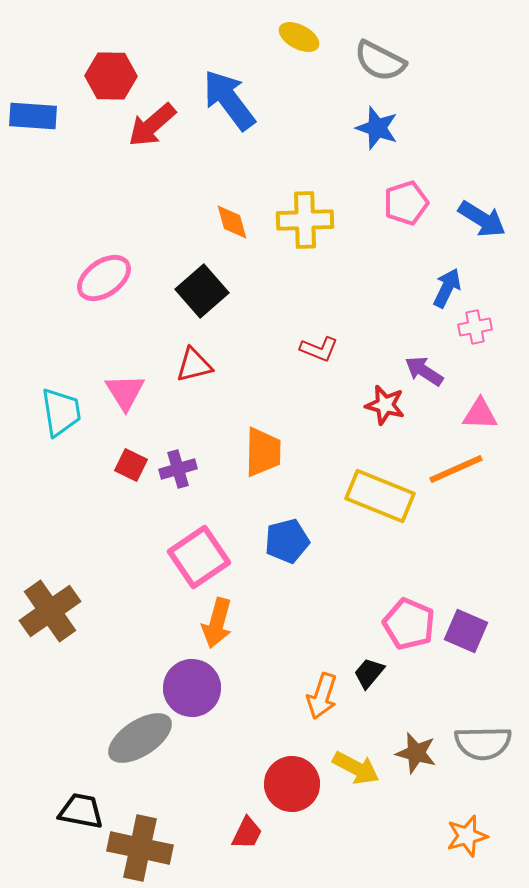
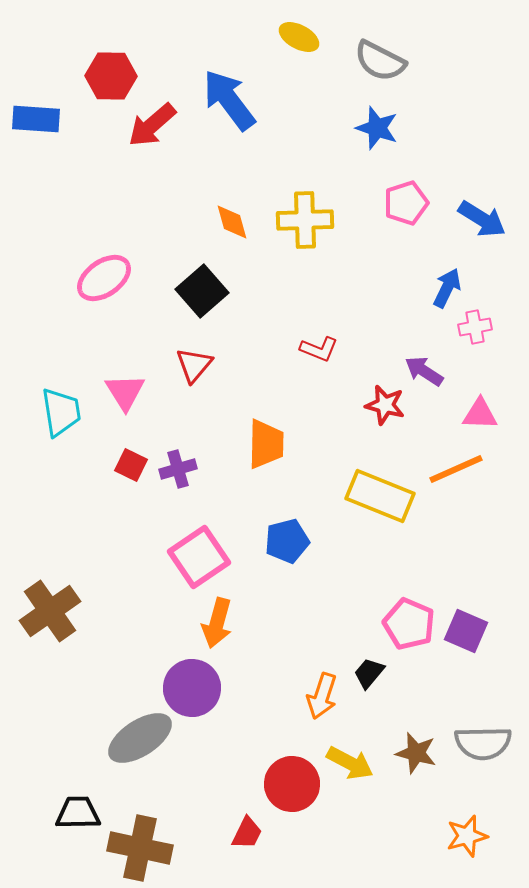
blue rectangle at (33, 116): moved 3 px right, 3 px down
red triangle at (194, 365): rotated 36 degrees counterclockwise
orange trapezoid at (263, 452): moved 3 px right, 8 px up
yellow arrow at (356, 768): moved 6 px left, 5 px up
black trapezoid at (81, 811): moved 3 px left, 2 px down; rotated 12 degrees counterclockwise
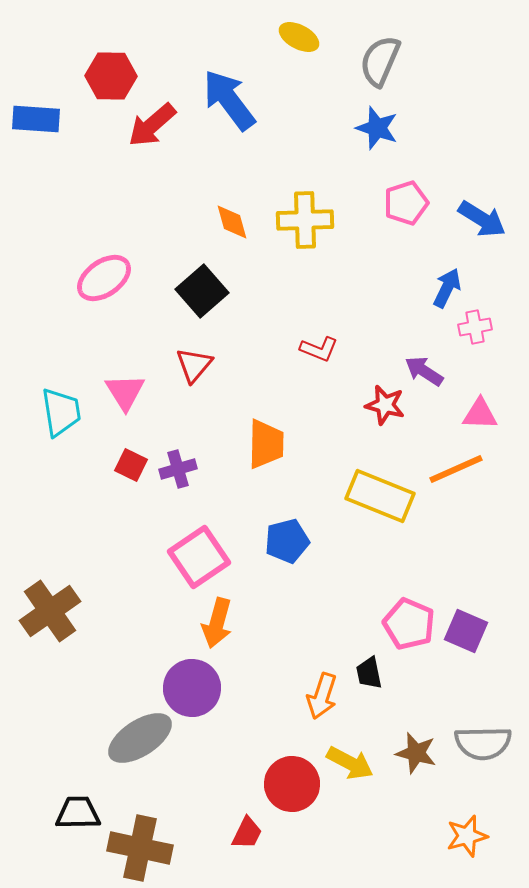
gray semicircle at (380, 61): rotated 86 degrees clockwise
black trapezoid at (369, 673): rotated 52 degrees counterclockwise
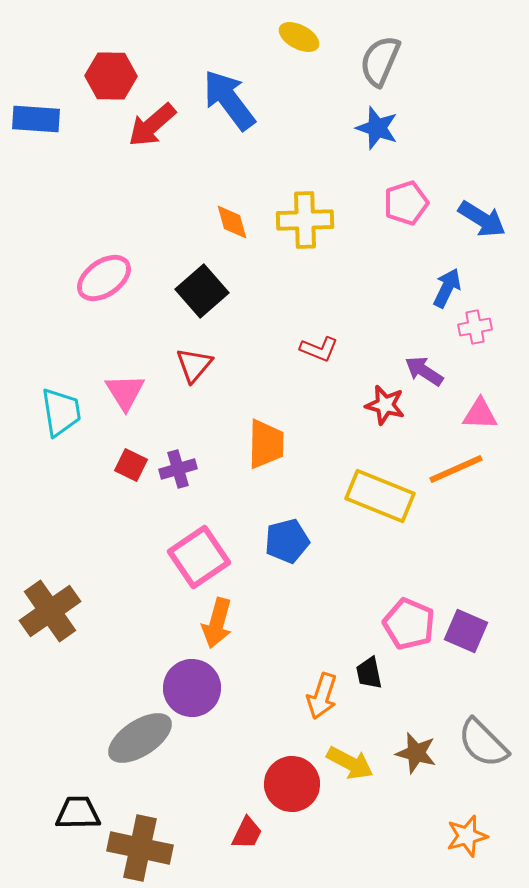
gray semicircle at (483, 743): rotated 46 degrees clockwise
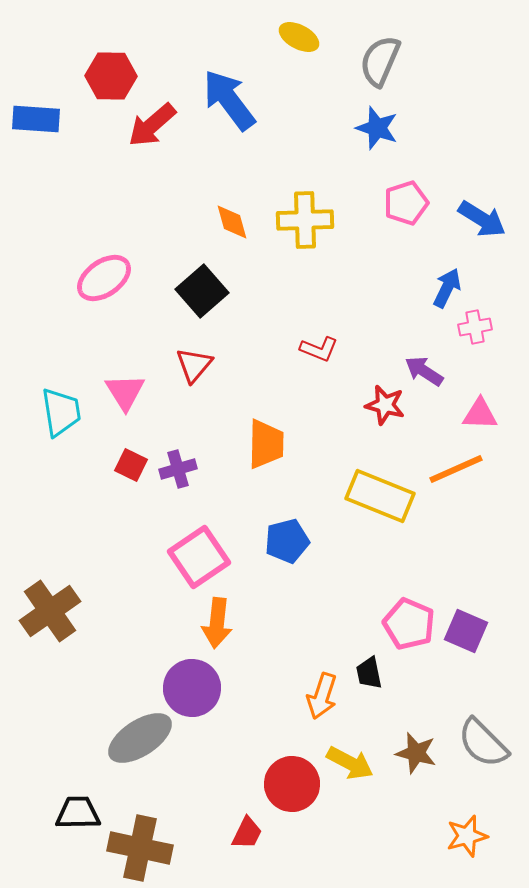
orange arrow at (217, 623): rotated 9 degrees counterclockwise
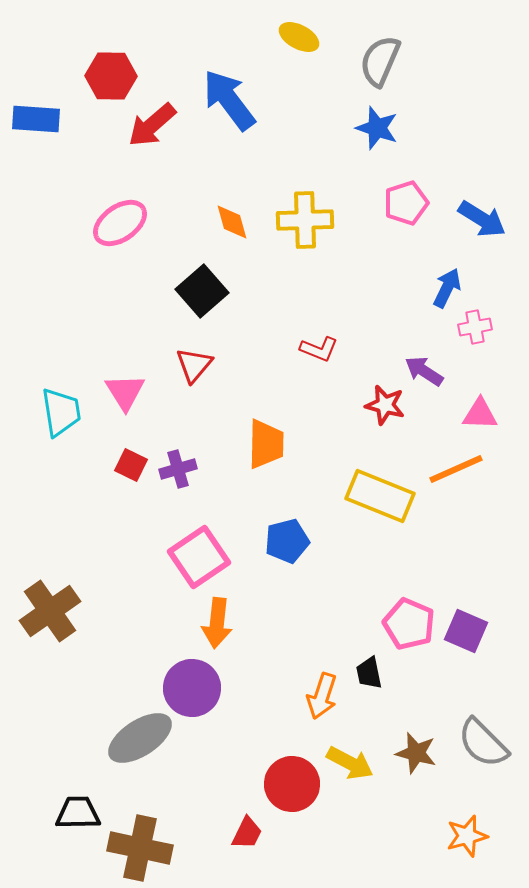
pink ellipse at (104, 278): moved 16 px right, 55 px up
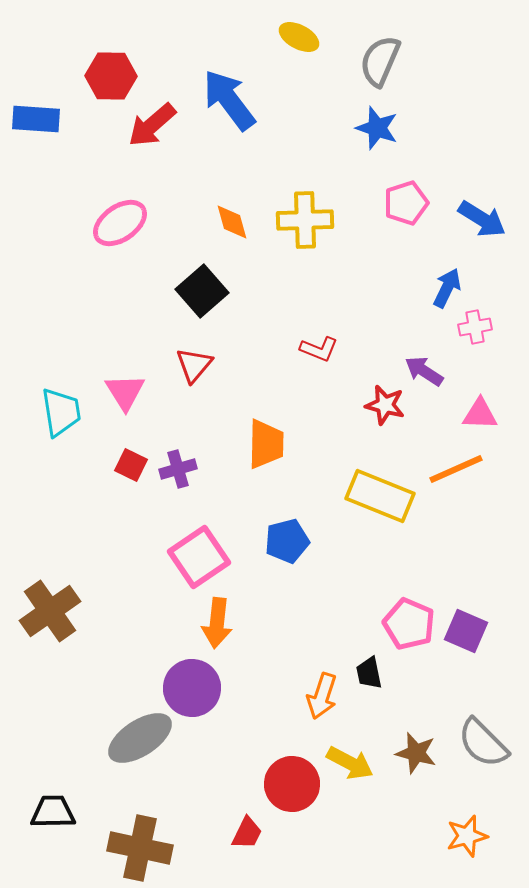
black trapezoid at (78, 813): moved 25 px left, 1 px up
